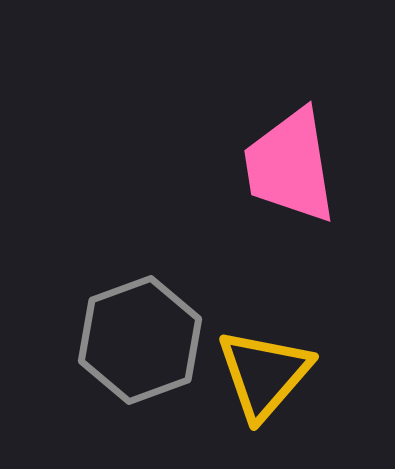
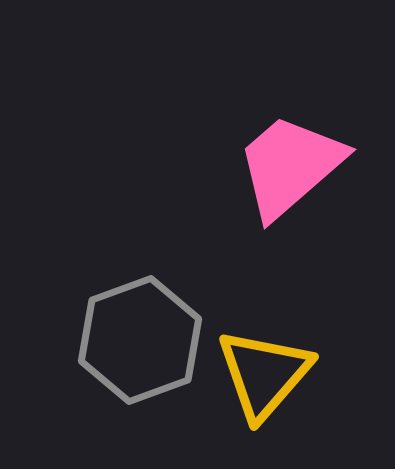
pink trapezoid: rotated 58 degrees clockwise
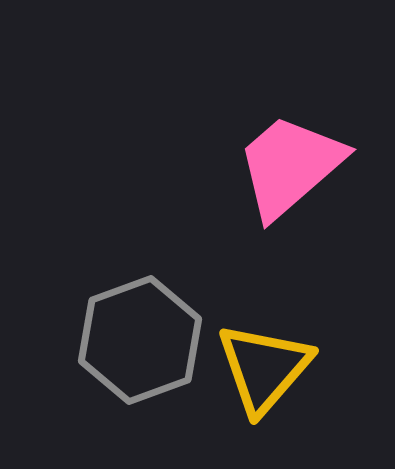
yellow triangle: moved 6 px up
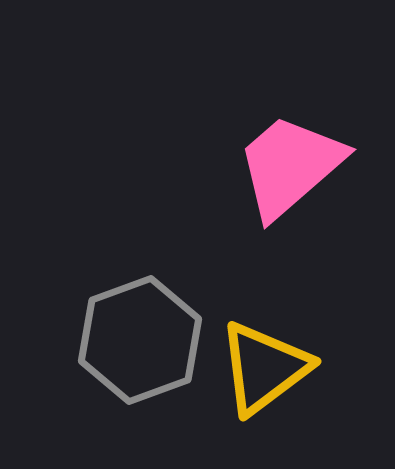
yellow triangle: rotated 12 degrees clockwise
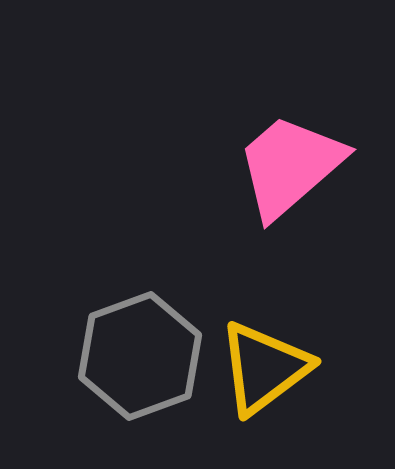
gray hexagon: moved 16 px down
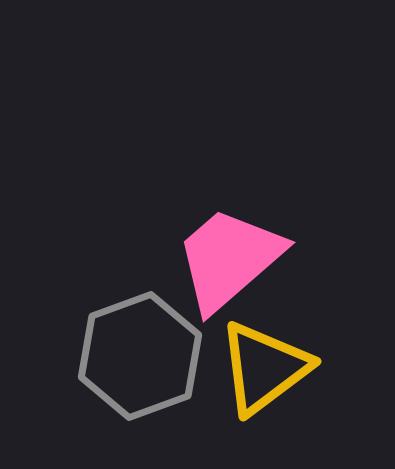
pink trapezoid: moved 61 px left, 93 px down
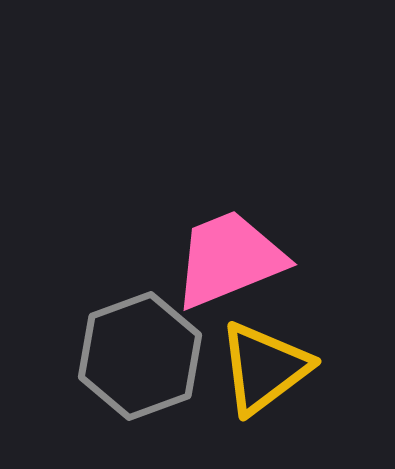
pink trapezoid: rotated 19 degrees clockwise
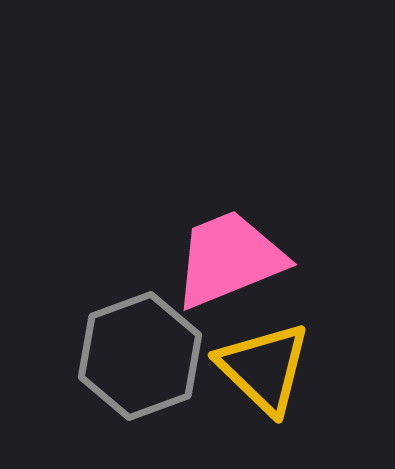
yellow triangle: rotated 39 degrees counterclockwise
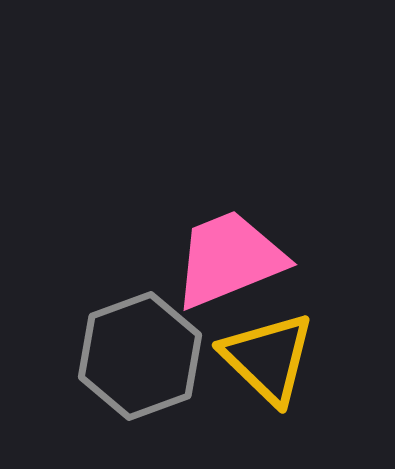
yellow triangle: moved 4 px right, 10 px up
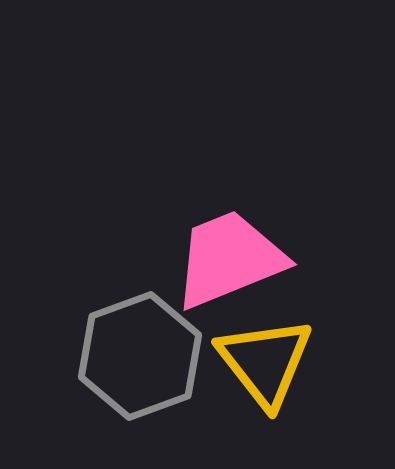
yellow triangle: moved 3 px left, 4 px down; rotated 8 degrees clockwise
